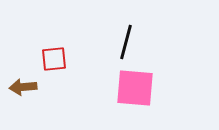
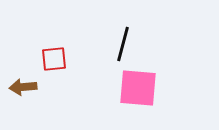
black line: moved 3 px left, 2 px down
pink square: moved 3 px right
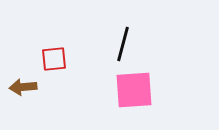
pink square: moved 4 px left, 2 px down; rotated 9 degrees counterclockwise
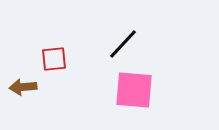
black line: rotated 28 degrees clockwise
pink square: rotated 9 degrees clockwise
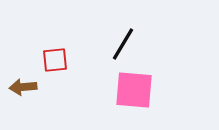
black line: rotated 12 degrees counterclockwise
red square: moved 1 px right, 1 px down
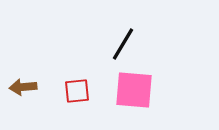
red square: moved 22 px right, 31 px down
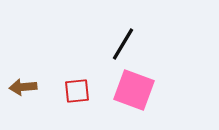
pink square: rotated 15 degrees clockwise
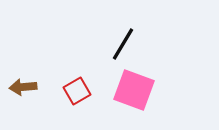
red square: rotated 24 degrees counterclockwise
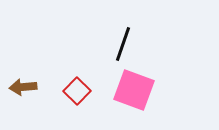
black line: rotated 12 degrees counterclockwise
red square: rotated 16 degrees counterclockwise
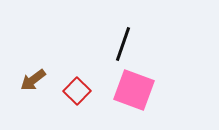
brown arrow: moved 10 px right, 7 px up; rotated 32 degrees counterclockwise
